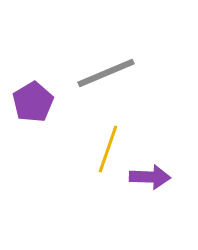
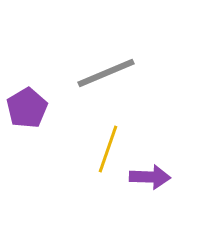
purple pentagon: moved 6 px left, 6 px down
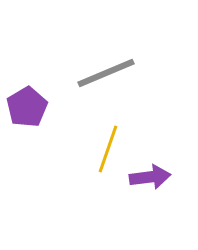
purple pentagon: moved 1 px up
purple arrow: rotated 9 degrees counterclockwise
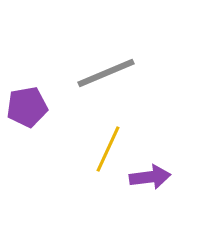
purple pentagon: rotated 21 degrees clockwise
yellow line: rotated 6 degrees clockwise
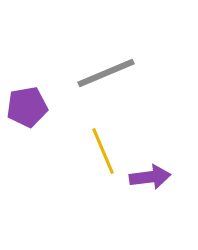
yellow line: moved 5 px left, 2 px down; rotated 48 degrees counterclockwise
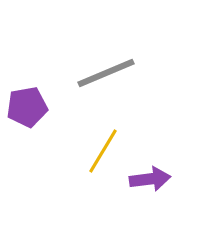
yellow line: rotated 54 degrees clockwise
purple arrow: moved 2 px down
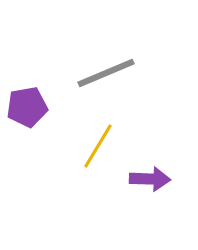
yellow line: moved 5 px left, 5 px up
purple arrow: rotated 9 degrees clockwise
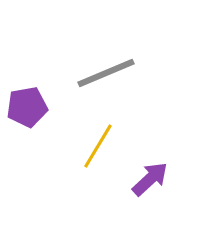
purple arrow: rotated 45 degrees counterclockwise
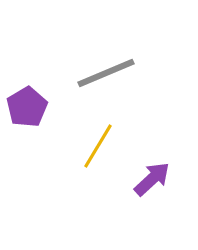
purple pentagon: rotated 21 degrees counterclockwise
purple arrow: moved 2 px right
